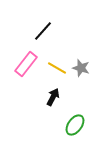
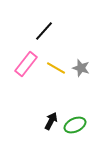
black line: moved 1 px right
yellow line: moved 1 px left
black arrow: moved 2 px left, 24 px down
green ellipse: rotated 30 degrees clockwise
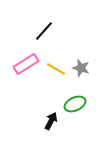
pink rectangle: rotated 20 degrees clockwise
yellow line: moved 1 px down
green ellipse: moved 21 px up
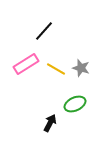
black arrow: moved 1 px left, 2 px down
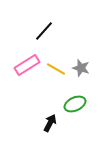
pink rectangle: moved 1 px right, 1 px down
